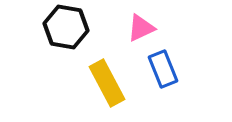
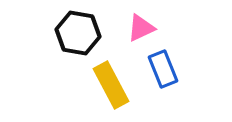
black hexagon: moved 12 px right, 6 px down
yellow rectangle: moved 4 px right, 2 px down
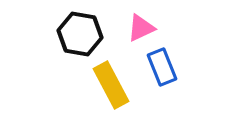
black hexagon: moved 2 px right, 1 px down
blue rectangle: moved 1 px left, 2 px up
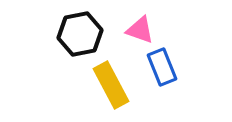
pink triangle: moved 1 px left, 2 px down; rotated 44 degrees clockwise
black hexagon: rotated 21 degrees counterclockwise
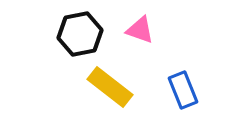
blue rectangle: moved 21 px right, 23 px down
yellow rectangle: moved 1 px left, 2 px down; rotated 24 degrees counterclockwise
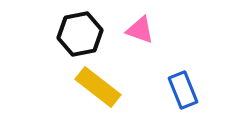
yellow rectangle: moved 12 px left
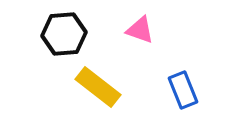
black hexagon: moved 16 px left; rotated 6 degrees clockwise
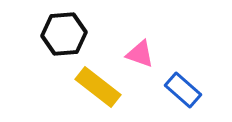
pink triangle: moved 24 px down
blue rectangle: rotated 27 degrees counterclockwise
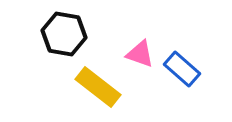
black hexagon: rotated 15 degrees clockwise
blue rectangle: moved 1 px left, 21 px up
